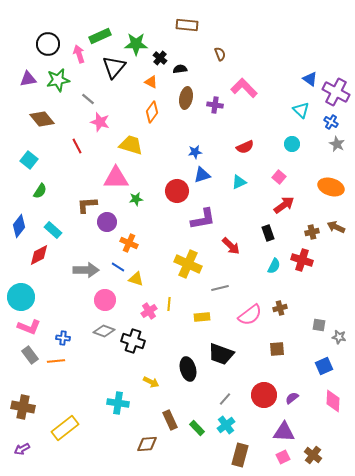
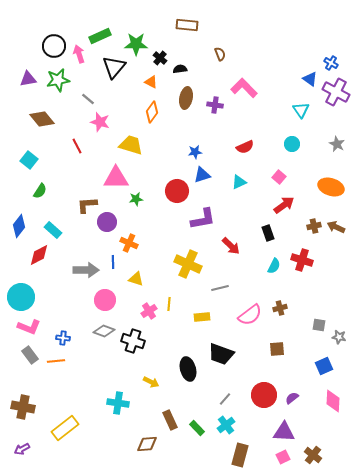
black circle at (48, 44): moved 6 px right, 2 px down
cyan triangle at (301, 110): rotated 12 degrees clockwise
blue cross at (331, 122): moved 59 px up
brown cross at (312, 232): moved 2 px right, 6 px up
blue line at (118, 267): moved 5 px left, 5 px up; rotated 56 degrees clockwise
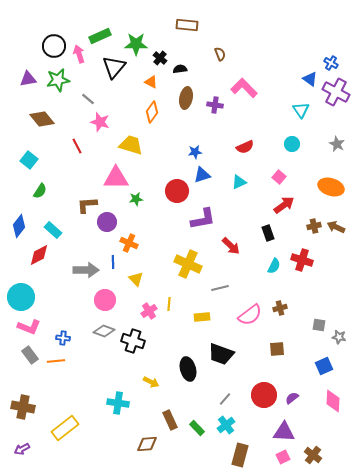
yellow triangle at (136, 279): rotated 28 degrees clockwise
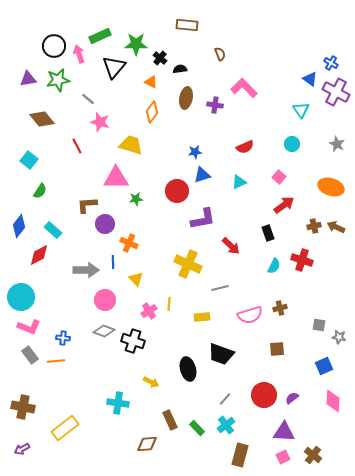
purple circle at (107, 222): moved 2 px left, 2 px down
pink semicircle at (250, 315): rotated 20 degrees clockwise
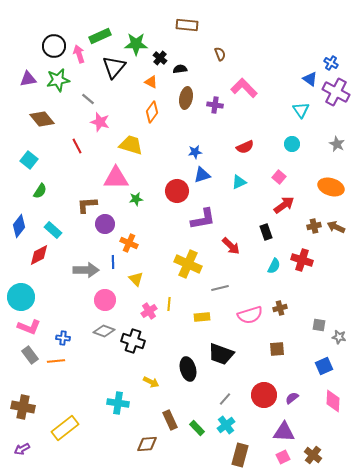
black rectangle at (268, 233): moved 2 px left, 1 px up
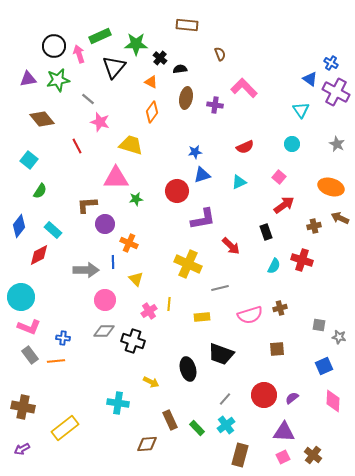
brown arrow at (336, 227): moved 4 px right, 9 px up
gray diamond at (104, 331): rotated 20 degrees counterclockwise
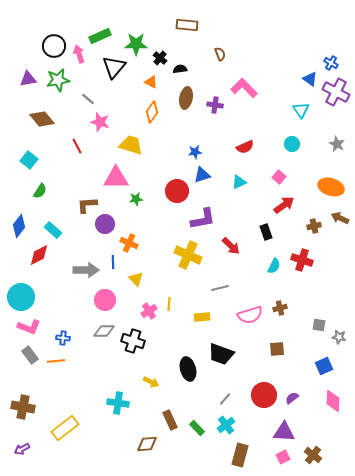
yellow cross at (188, 264): moved 9 px up
